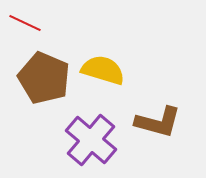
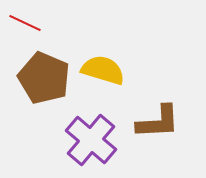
brown L-shape: rotated 18 degrees counterclockwise
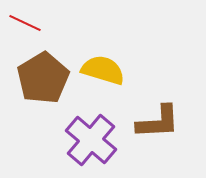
brown pentagon: moved 1 px left; rotated 18 degrees clockwise
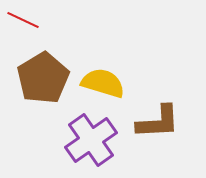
red line: moved 2 px left, 3 px up
yellow semicircle: moved 13 px down
purple cross: rotated 15 degrees clockwise
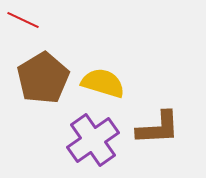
brown L-shape: moved 6 px down
purple cross: moved 2 px right
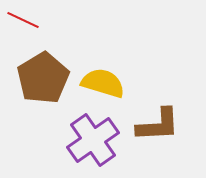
brown L-shape: moved 3 px up
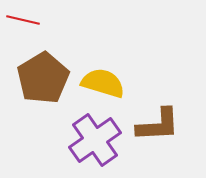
red line: rotated 12 degrees counterclockwise
purple cross: moved 2 px right
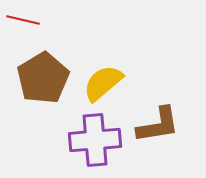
yellow semicircle: rotated 57 degrees counterclockwise
brown L-shape: rotated 6 degrees counterclockwise
purple cross: rotated 30 degrees clockwise
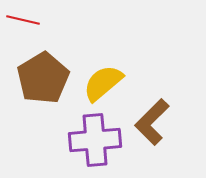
brown L-shape: moved 6 px left, 3 px up; rotated 144 degrees clockwise
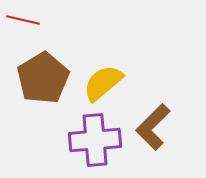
brown L-shape: moved 1 px right, 5 px down
